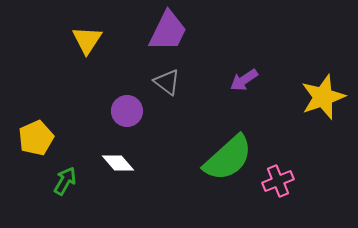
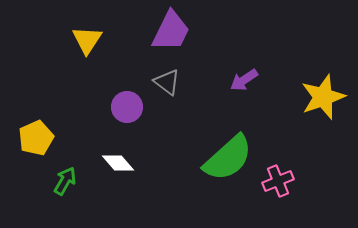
purple trapezoid: moved 3 px right
purple circle: moved 4 px up
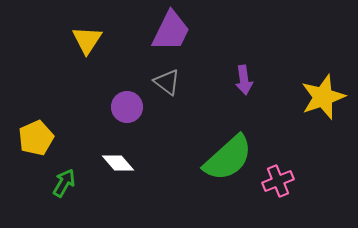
purple arrow: rotated 64 degrees counterclockwise
green arrow: moved 1 px left, 2 px down
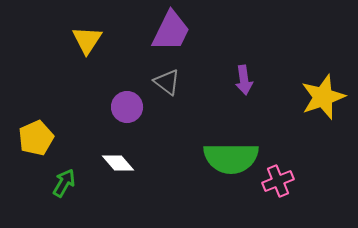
green semicircle: moved 3 px right; rotated 42 degrees clockwise
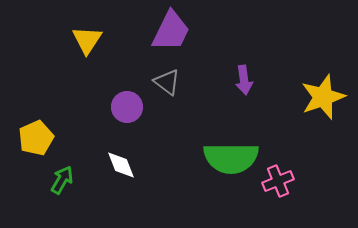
white diamond: moved 3 px right, 2 px down; rotated 20 degrees clockwise
green arrow: moved 2 px left, 3 px up
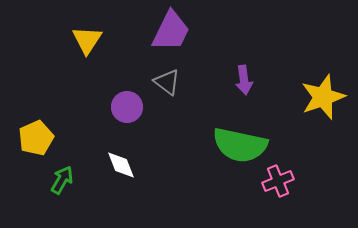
green semicircle: moved 9 px right, 13 px up; rotated 12 degrees clockwise
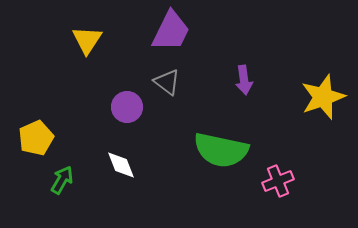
green semicircle: moved 19 px left, 5 px down
